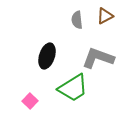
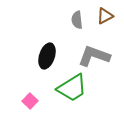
gray L-shape: moved 4 px left, 2 px up
green trapezoid: moved 1 px left
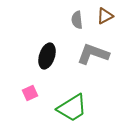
gray L-shape: moved 1 px left, 2 px up
green trapezoid: moved 20 px down
pink square: moved 8 px up; rotated 21 degrees clockwise
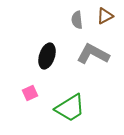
gray L-shape: rotated 8 degrees clockwise
green trapezoid: moved 2 px left
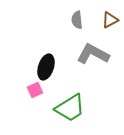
brown triangle: moved 5 px right, 4 px down
black ellipse: moved 1 px left, 11 px down
pink square: moved 5 px right, 3 px up
